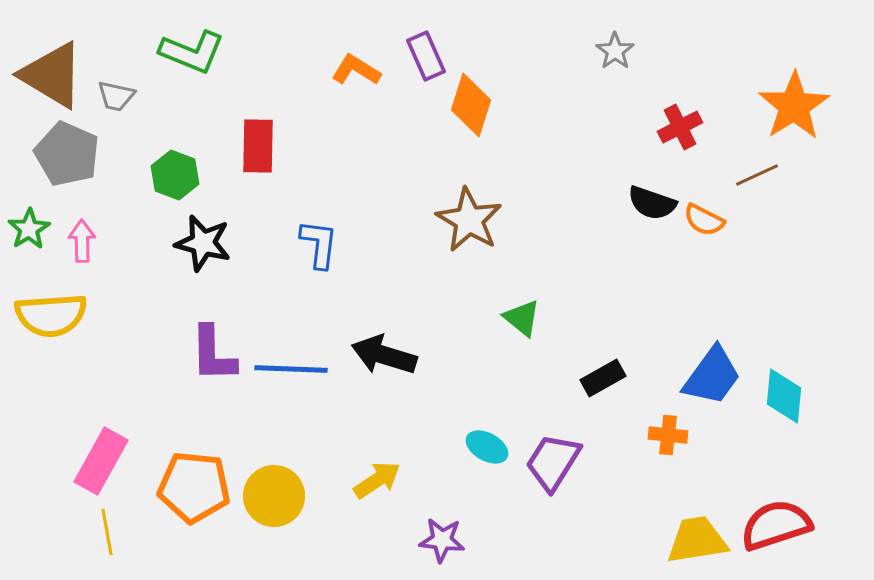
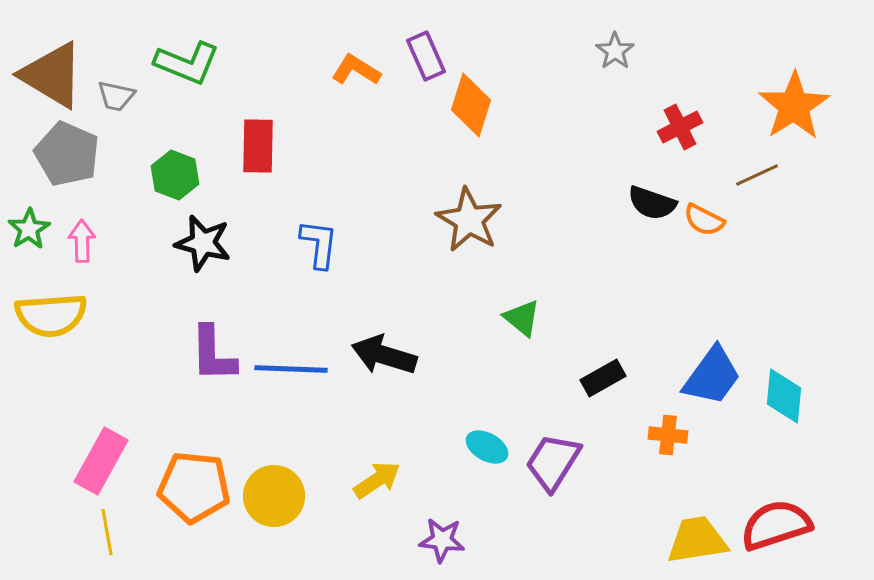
green L-shape: moved 5 px left, 11 px down
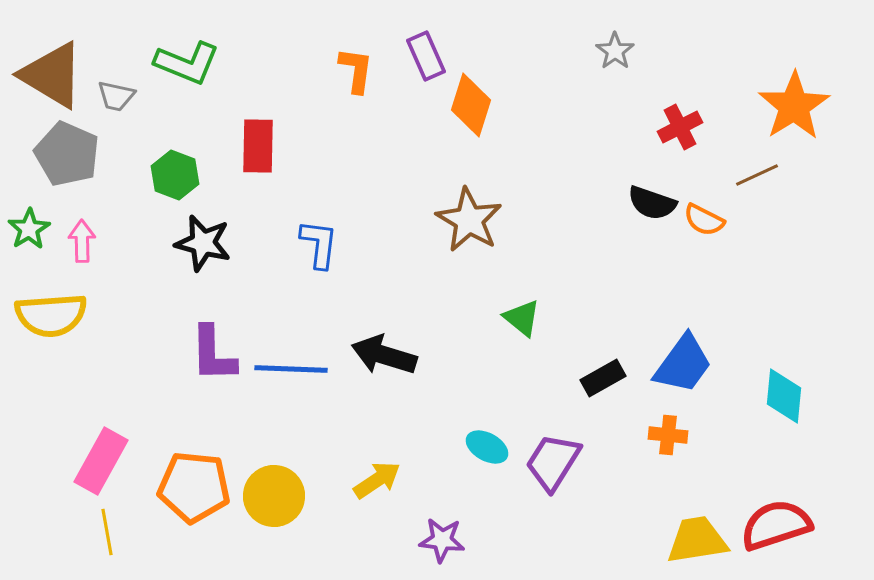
orange L-shape: rotated 66 degrees clockwise
blue trapezoid: moved 29 px left, 12 px up
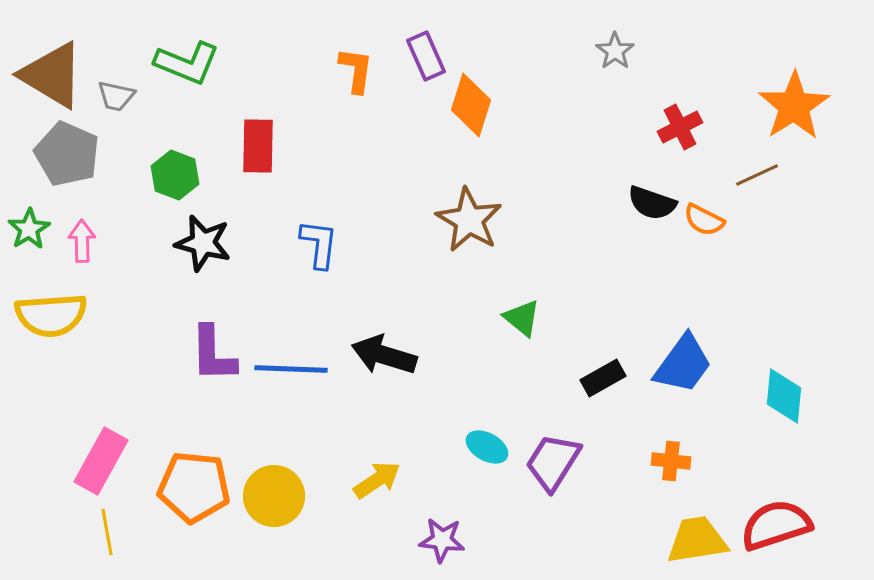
orange cross: moved 3 px right, 26 px down
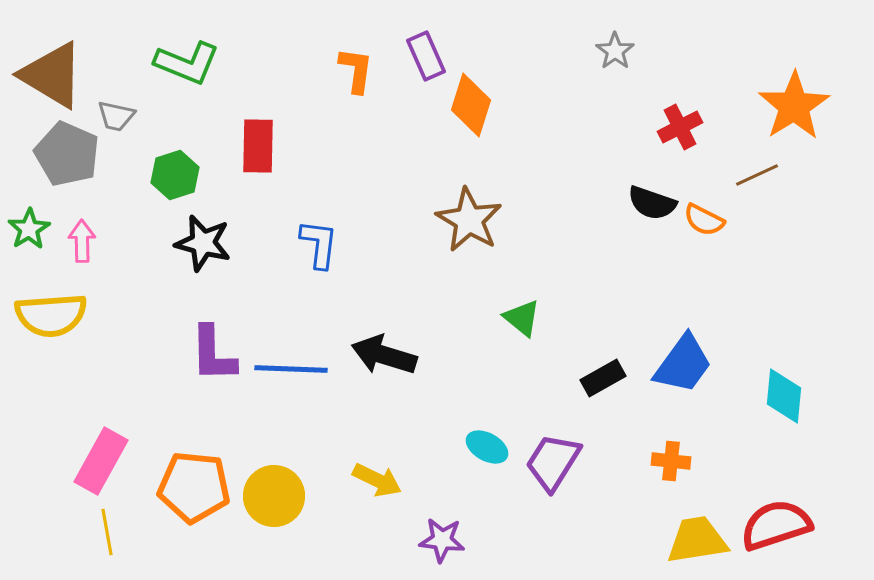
gray trapezoid: moved 20 px down
green hexagon: rotated 21 degrees clockwise
yellow arrow: rotated 60 degrees clockwise
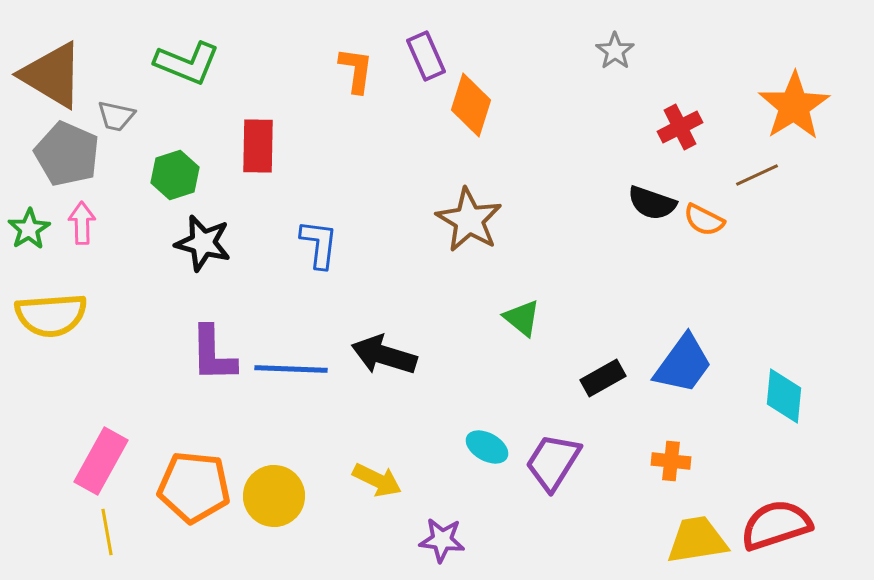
pink arrow: moved 18 px up
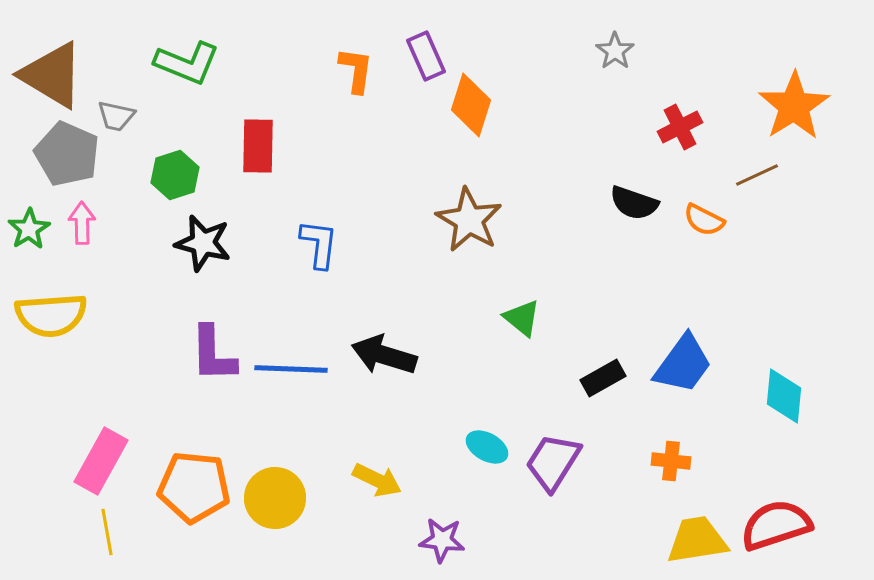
black semicircle: moved 18 px left
yellow circle: moved 1 px right, 2 px down
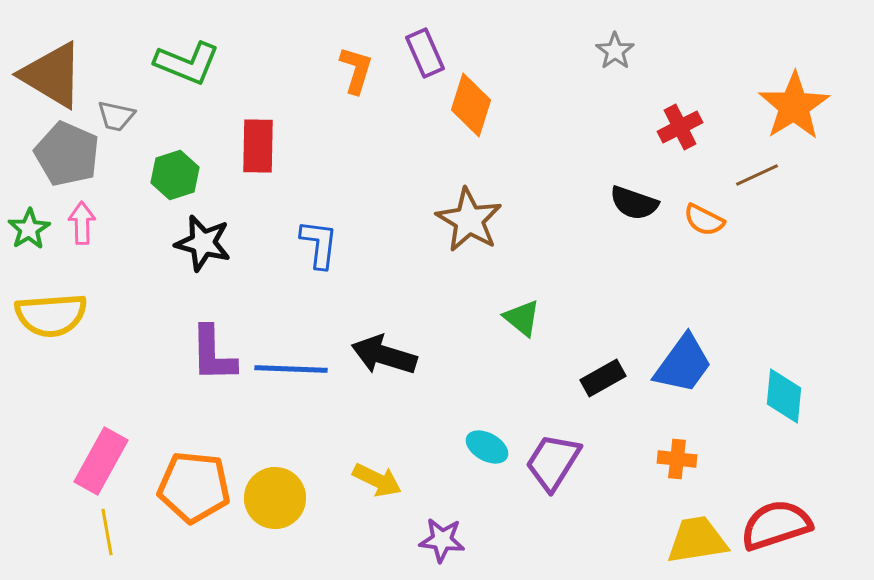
purple rectangle: moved 1 px left, 3 px up
orange L-shape: rotated 9 degrees clockwise
orange cross: moved 6 px right, 2 px up
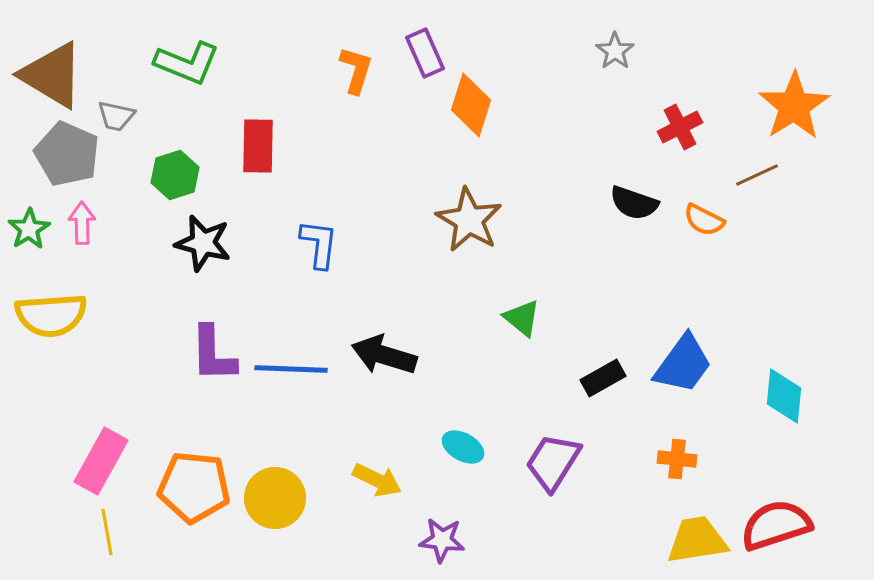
cyan ellipse: moved 24 px left
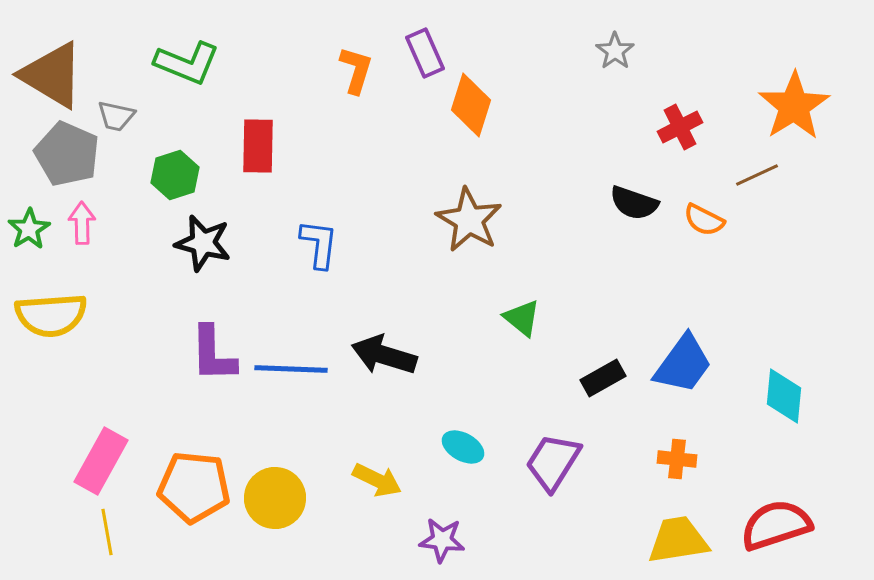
yellow trapezoid: moved 19 px left
